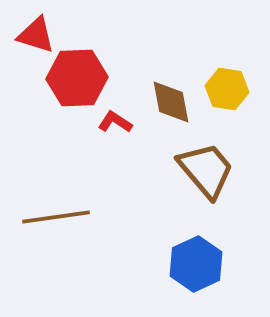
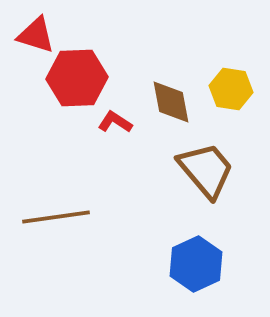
yellow hexagon: moved 4 px right
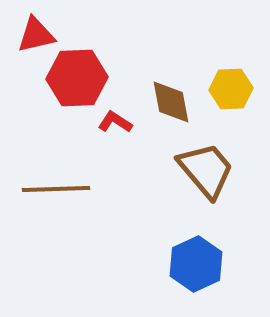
red triangle: rotated 30 degrees counterclockwise
yellow hexagon: rotated 12 degrees counterclockwise
brown line: moved 28 px up; rotated 6 degrees clockwise
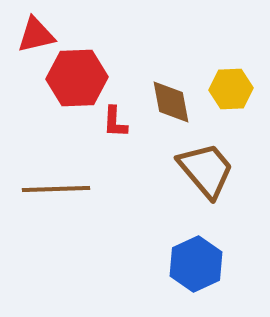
red L-shape: rotated 120 degrees counterclockwise
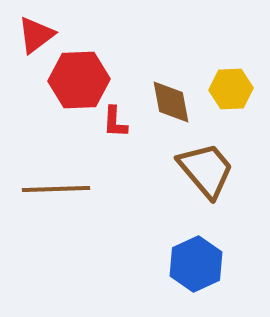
red triangle: rotated 24 degrees counterclockwise
red hexagon: moved 2 px right, 2 px down
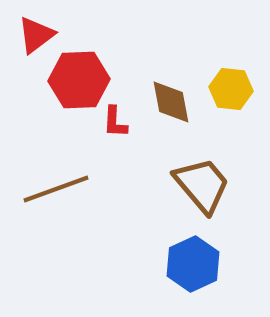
yellow hexagon: rotated 9 degrees clockwise
brown trapezoid: moved 4 px left, 15 px down
brown line: rotated 18 degrees counterclockwise
blue hexagon: moved 3 px left
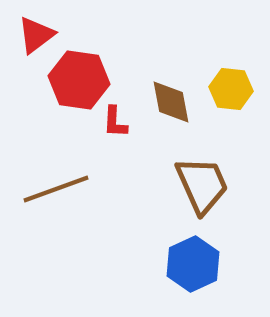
red hexagon: rotated 10 degrees clockwise
brown trapezoid: rotated 16 degrees clockwise
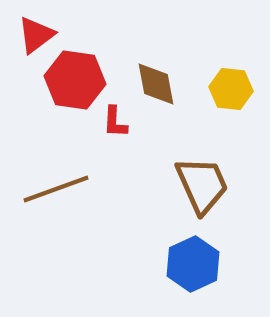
red hexagon: moved 4 px left
brown diamond: moved 15 px left, 18 px up
